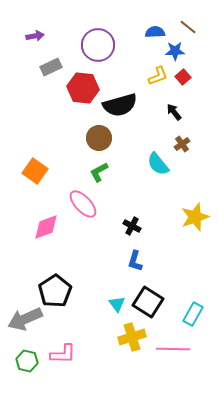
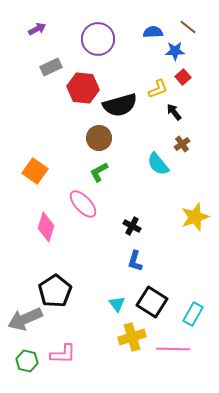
blue semicircle: moved 2 px left
purple arrow: moved 2 px right, 7 px up; rotated 18 degrees counterclockwise
purple circle: moved 6 px up
yellow L-shape: moved 13 px down
pink diamond: rotated 52 degrees counterclockwise
black square: moved 4 px right
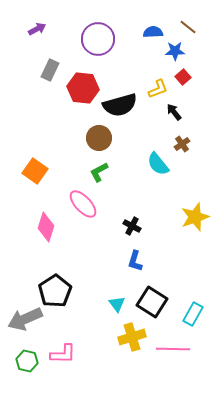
gray rectangle: moved 1 px left, 3 px down; rotated 40 degrees counterclockwise
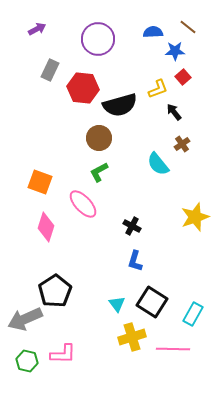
orange square: moved 5 px right, 11 px down; rotated 15 degrees counterclockwise
